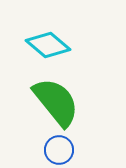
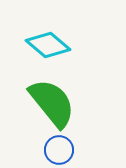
green semicircle: moved 4 px left, 1 px down
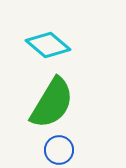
green semicircle: rotated 70 degrees clockwise
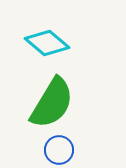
cyan diamond: moved 1 px left, 2 px up
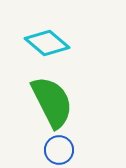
green semicircle: moved 1 px up; rotated 58 degrees counterclockwise
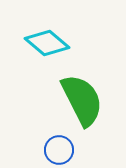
green semicircle: moved 30 px right, 2 px up
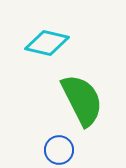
cyan diamond: rotated 27 degrees counterclockwise
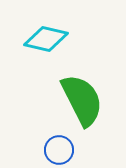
cyan diamond: moved 1 px left, 4 px up
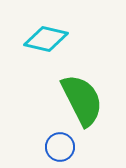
blue circle: moved 1 px right, 3 px up
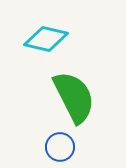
green semicircle: moved 8 px left, 3 px up
